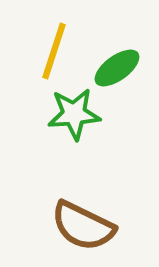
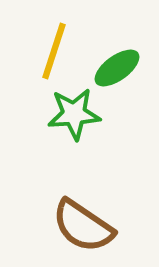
brown semicircle: rotated 8 degrees clockwise
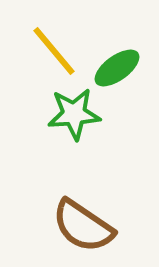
yellow line: rotated 58 degrees counterclockwise
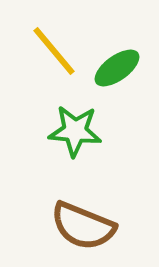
green star: moved 1 px right, 17 px down; rotated 10 degrees clockwise
brown semicircle: rotated 12 degrees counterclockwise
